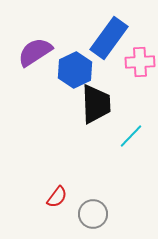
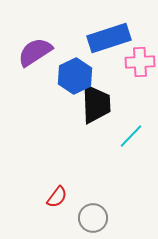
blue rectangle: rotated 36 degrees clockwise
blue hexagon: moved 6 px down
gray circle: moved 4 px down
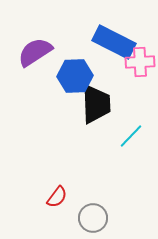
blue rectangle: moved 5 px right, 4 px down; rotated 45 degrees clockwise
blue hexagon: rotated 24 degrees clockwise
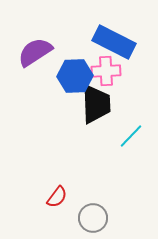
pink cross: moved 34 px left, 9 px down
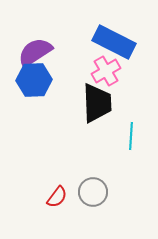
pink cross: rotated 28 degrees counterclockwise
blue hexagon: moved 41 px left, 4 px down
black trapezoid: moved 1 px right, 1 px up
cyan line: rotated 40 degrees counterclockwise
gray circle: moved 26 px up
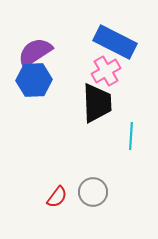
blue rectangle: moved 1 px right
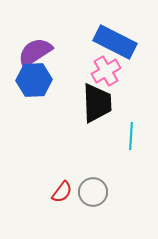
red semicircle: moved 5 px right, 5 px up
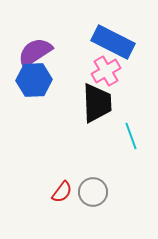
blue rectangle: moved 2 px left
cyan line: rotated 24 degrees counterclockwise
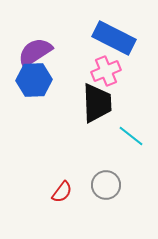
blue rectangle: moved 1 px right, 4 px up
pink cross: rotated 8 degrees clockwise
cyan line: rotated 32 degrees counterclockwise
gray circle: moved 13 px right, 7 px up
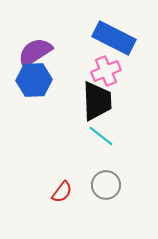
black trapezoid: moved 2 px up
cyan line: moved 30 px left
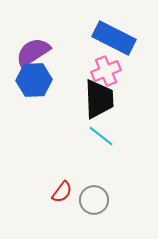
purple semicircle: moved 2 px left
black trapezoid: moved 2 px right, 2 px up
gray circle: moved 12 px left, 15 px down
